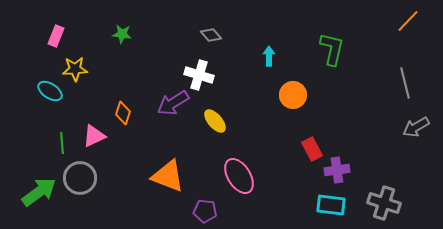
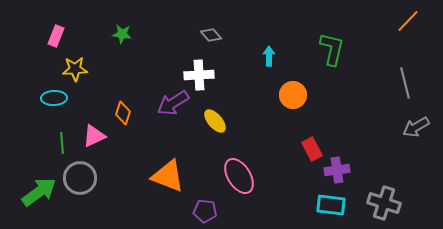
white cross: rotated 20 degrees counterclockwise
cyan ellipse: moved 4 px right, 7 px down; rotated 35 degrees counterclockwise
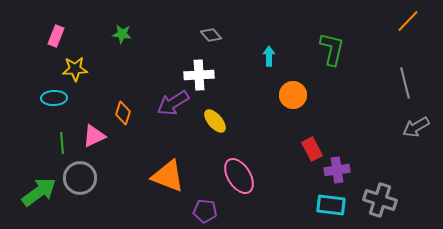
gray cross: moved 4 px left, 3 px up
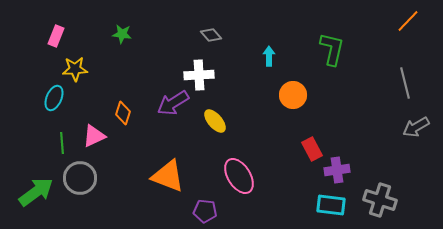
cyan ellipse: rotated 65 degrees counterclockwise
green arrow: moved 3 px left
